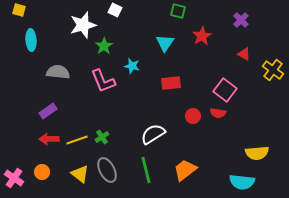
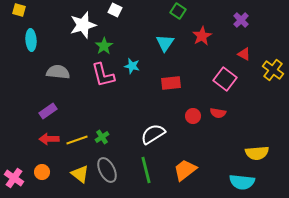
green square: rotated 21 degrees clockwise
pink L-shape: moved 6 px up; rotated 8 degrees clockwise
pink square: moved 11 px up
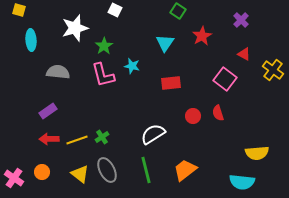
white star: moved 8 px left, 3 px down
red semicircle: rotated 63 degrees clockwise
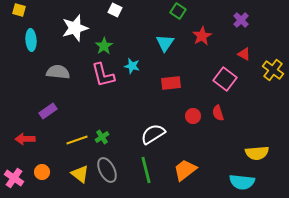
red arrow: moved 24 px left
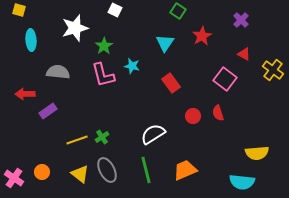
red rectangle: rotated 60 degrees clockwise
red arrow: moved 45 px up
orange trapezoid: rotated 15 degrees clockwise
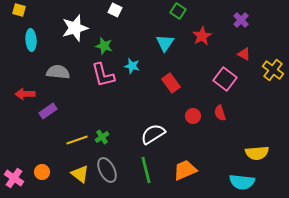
green star: rotated 24 degrees counterclockwise
red semicircle: moved 2 px right
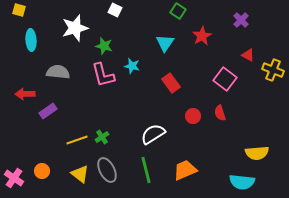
red triangle: moved 4 px right, 1 px down
yellow cross: rotated 15 degrees counterclockwise
orange circle: moved 1 px up
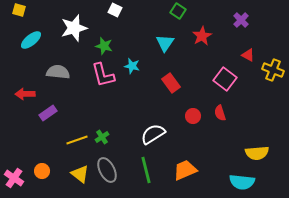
white star: moved 1 px left
cyan ellipse: rotated 55 degrees clockwise
purple rectangle: moved 2 px down
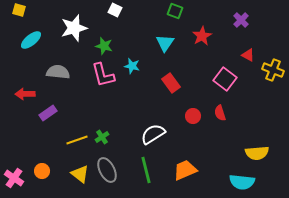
green square: moved 3 px left; rotated 14 degrees counterclockwise
